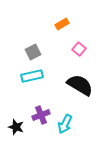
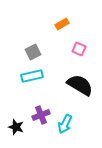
pink square: rotated 16 degrees counterclockwise
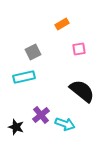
pink square: rotated 32 degrees counterclockwise
cyan rectangle: moved 8 px left, 1 px down
black semicircle: moved 2 px right, 6 px down; rotated 8 degrees clockwise
purple cross: rotated 18 degrees counterclockwise
cyan arrow: rotated 96 degrees counterclockwise
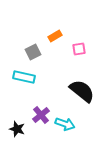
orange rectangle: moved 7 px left, 12 px down
cyan rectangle: rotated 25 degrees clockwise
black star: moved 1 px right, 2 px down
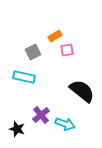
pink square: moved 12 px left, 1 px down
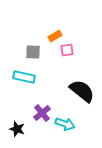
gray square: rotated 28 degrees clockwise
purple cross: moved 1 px right, 2 px up
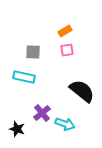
orange rectangle: moved 10 px right, 5 px up
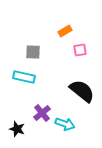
pink square: moved 13 px right
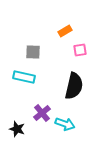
black semicircle: moved 8 px left, 5 px up; rotated 64 degrees clockwise
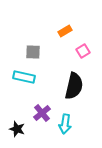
pink square: moved 3 px right, 1 px down; rotated 24 degrees counterclockwise
cyan arrow: rotated 78 degrees clockwise
